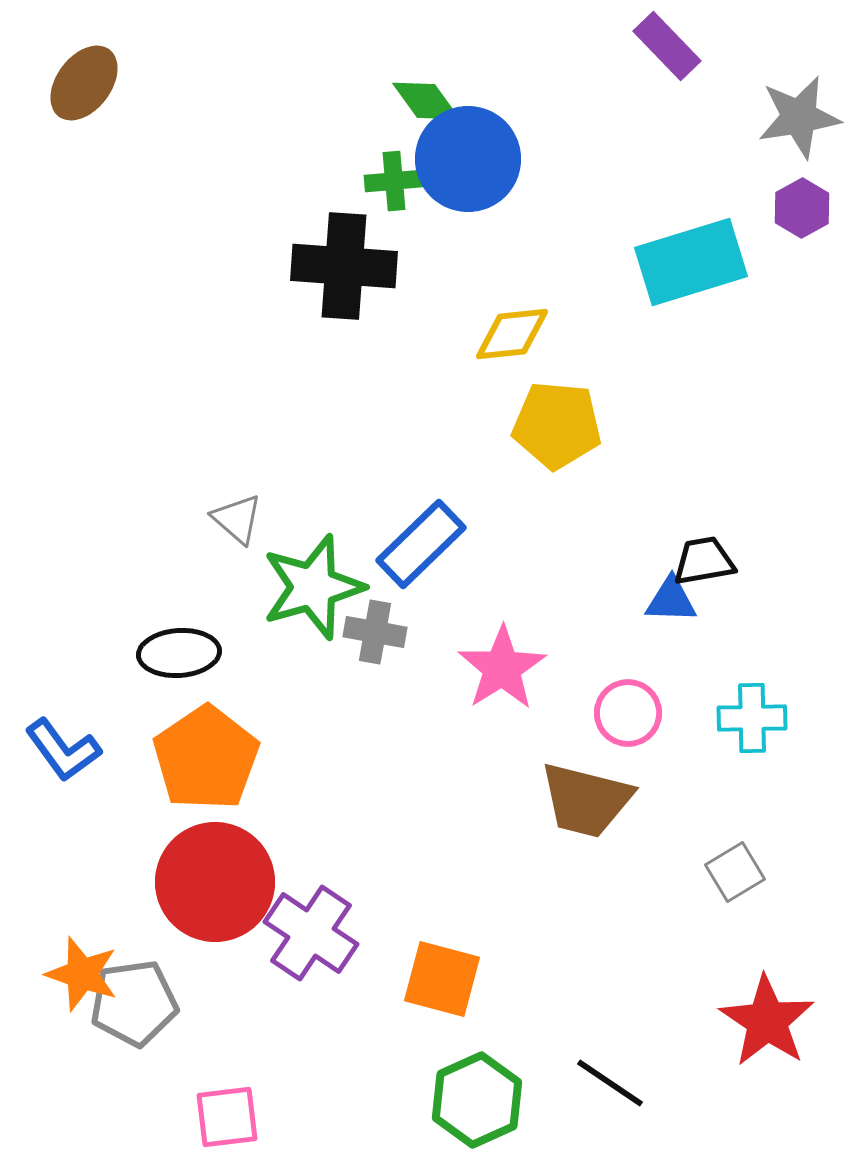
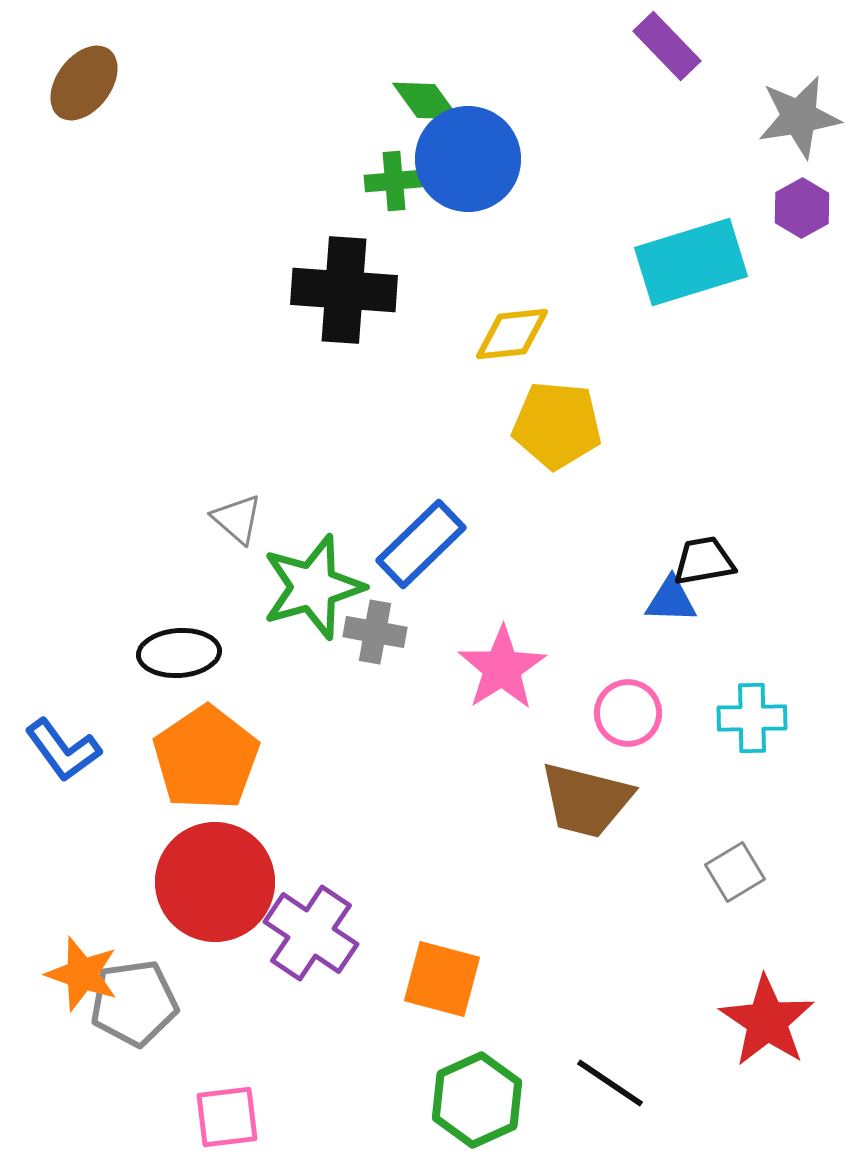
black cross: moved 24 px down
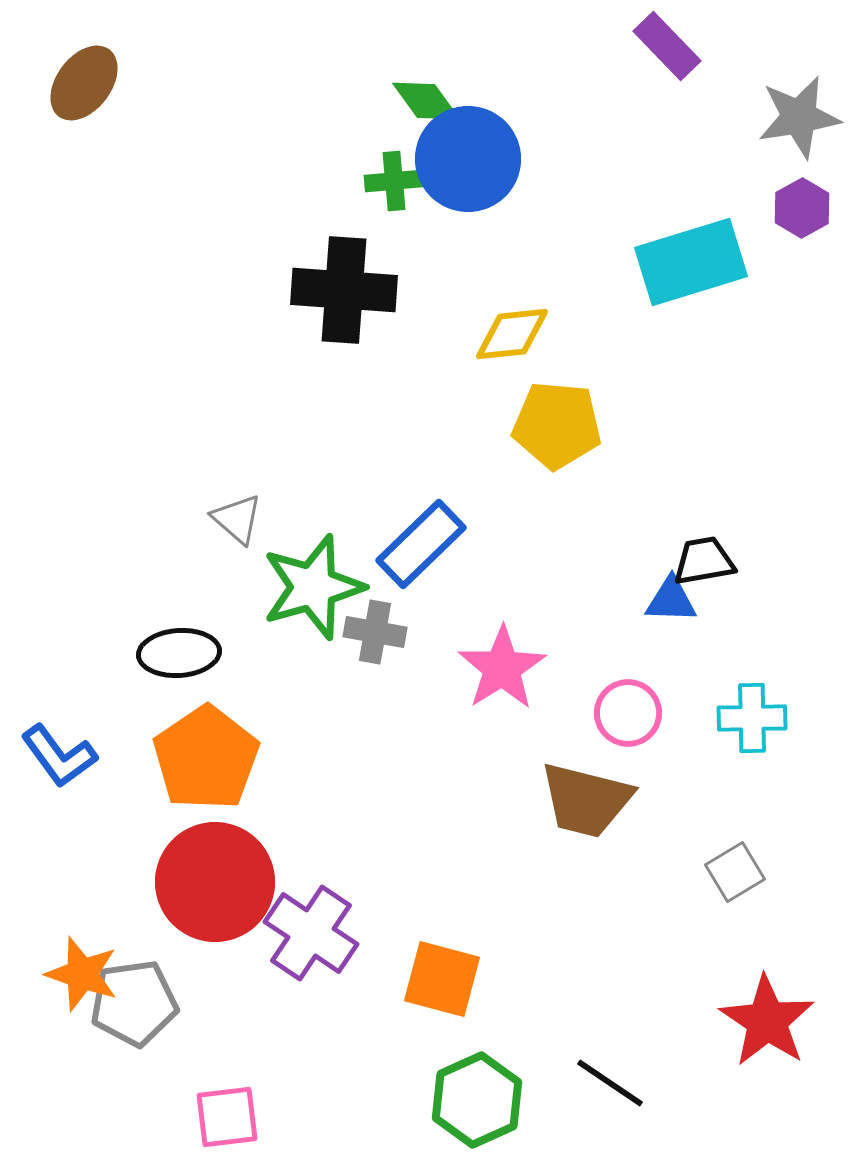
blue L-shape: moved 4 px left, 6 px down
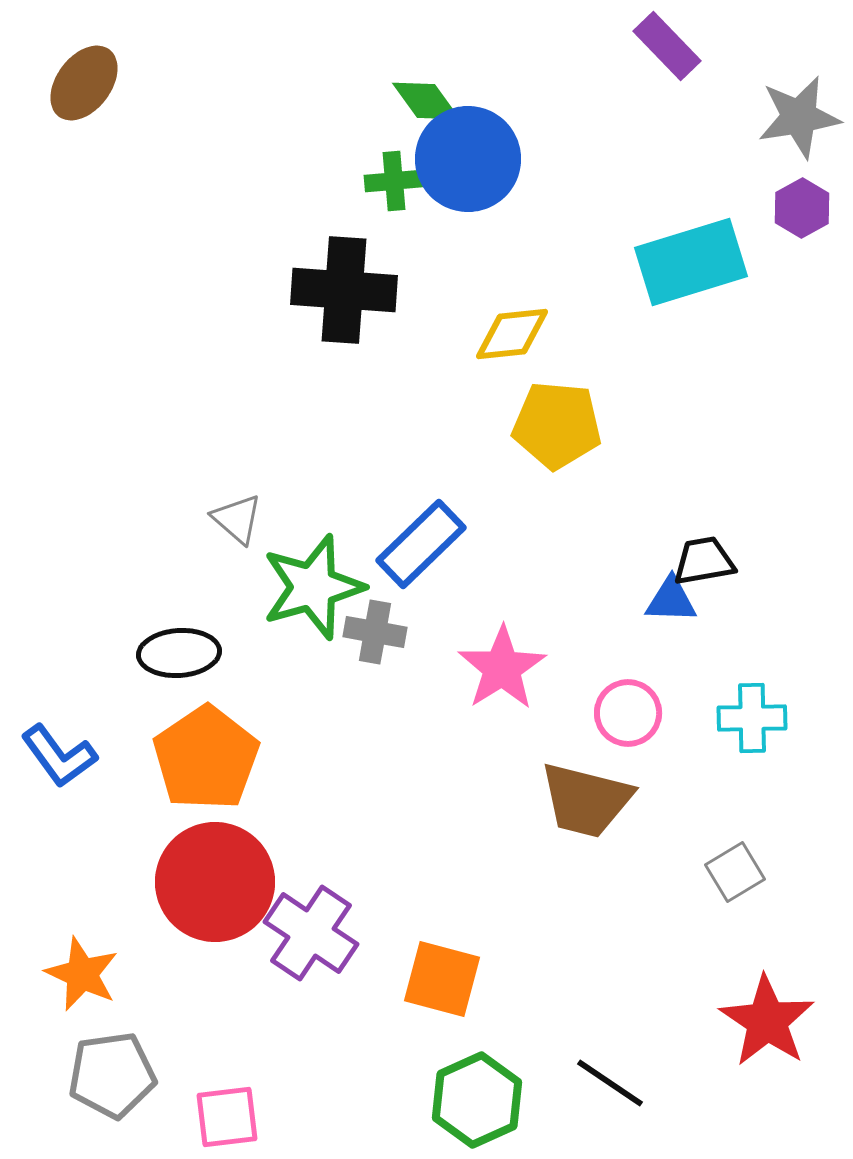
orange star: rotated 6 degrees clockwise
gray pentagon: moved 22 px left, 72 px down
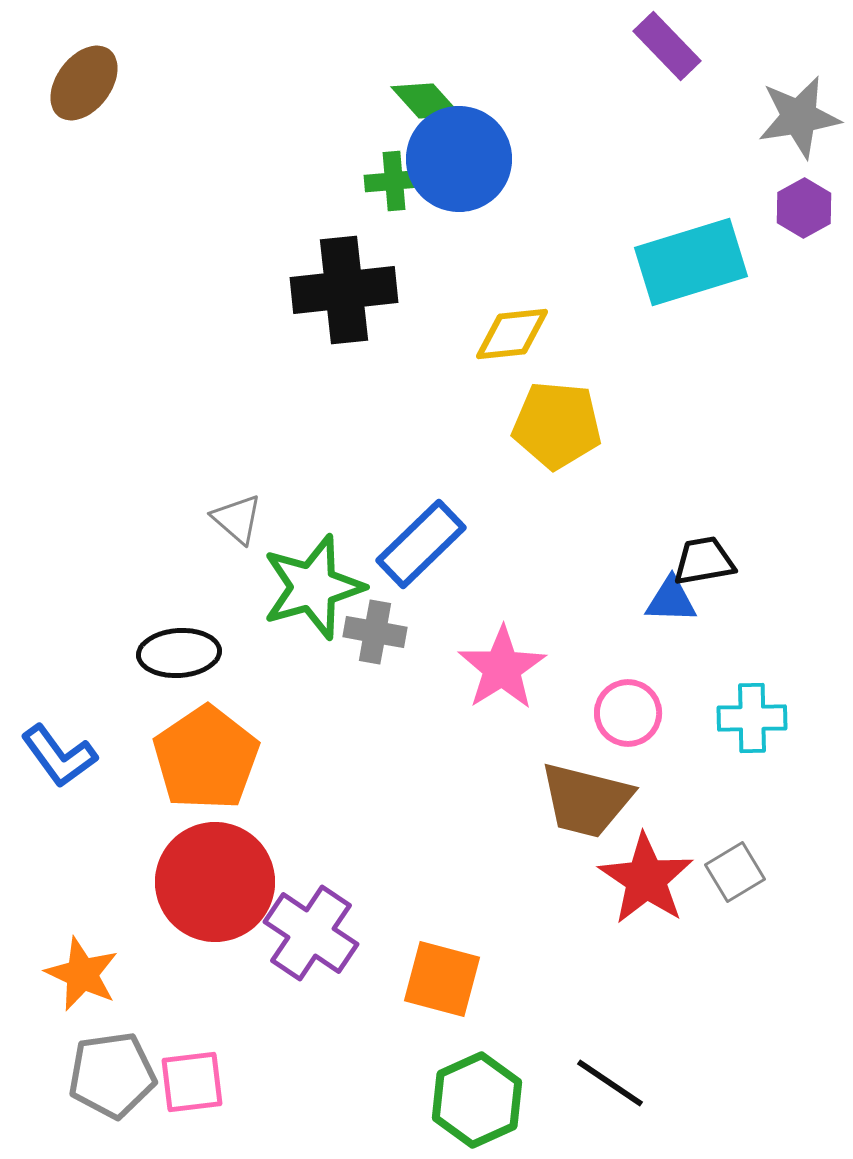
green diamond: rotated 6 degrees counterclockwise
blue circle: moved 9 px left
purple hexagon: moved 2 px right
black cross: rotated 10 degrees counterclockwise
red star: moved 121 px left, 142 px up
pink square: moved 35 px left, 35 px up
